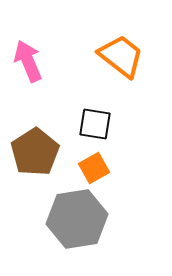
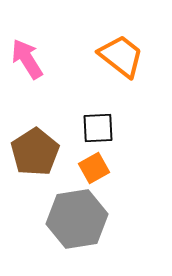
pink arrow: moved 1 px left, 2 px up; rotated 9 degrees counterclockwise
black square: moved 3 px right, 4 px down; rotated 12 degrees counterclockwise
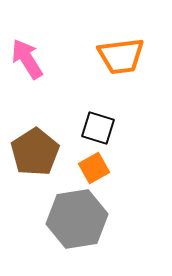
orange trapezoid: rotated 135 degrees clockwise
black square: rotated 20 degrees clockwise
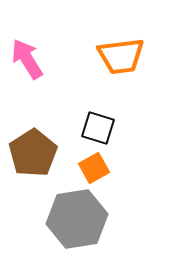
brown pentagon: moved 2 px left, 1 px down
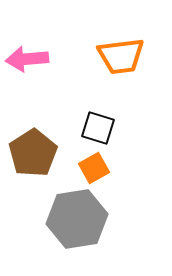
pink arrow: rotated 63 degrees counterclockwise
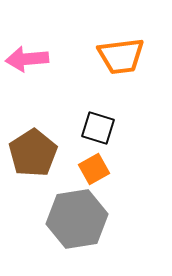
orange square: moved 1 px down
